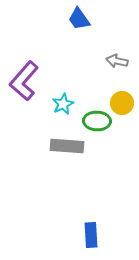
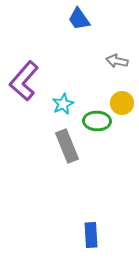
gray rectangle: rotated 64 degrees clockwise
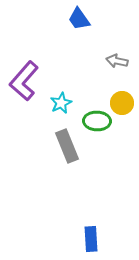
cyan star: moved 2 px left, 1 px up
blue rectangle: moved 4 px down
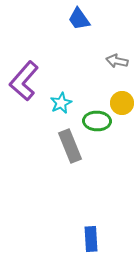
gray rectangle: moved 3 px right
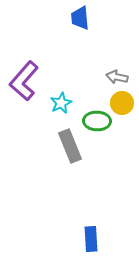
blue trapezoid: moved 1 px right, 1 px up; rotated 30 degrees clockwise
gray arrow: moved 16 px down
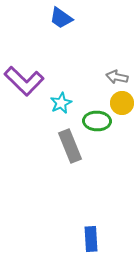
blue trapezoid: moved 19 px left; rotated 50 degrees counterclockwise
purple L-shape: rotated 87 degrees counterclockwise
